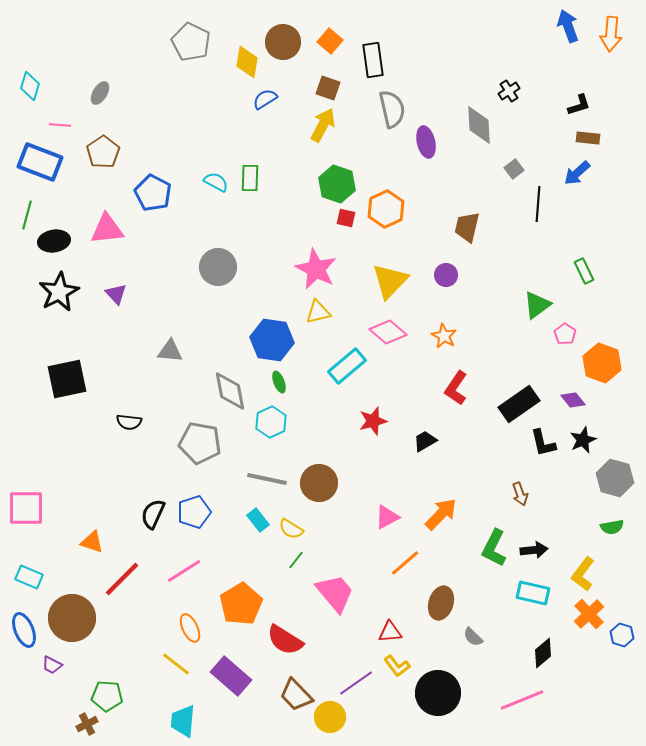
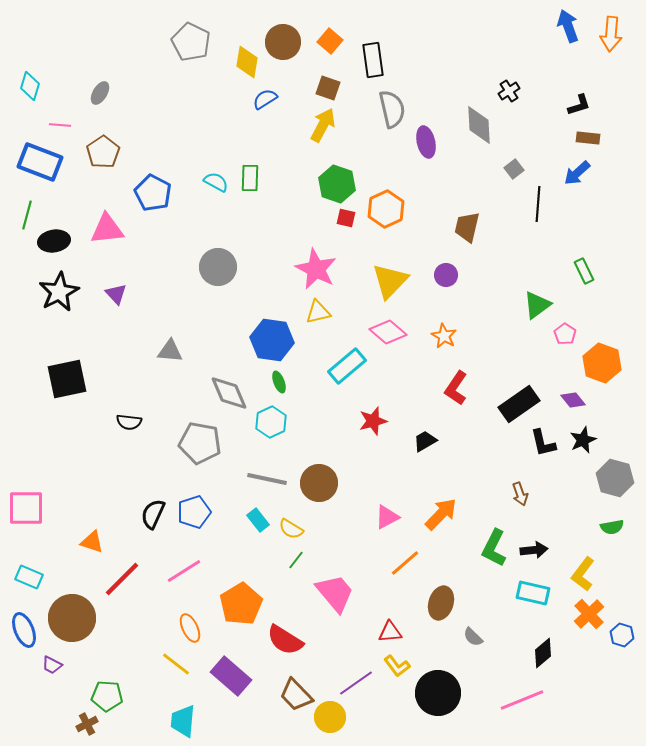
gray diamond at (230, 391): moved 1 px left, 2 px down; rotated 12 degrees counterclockwise
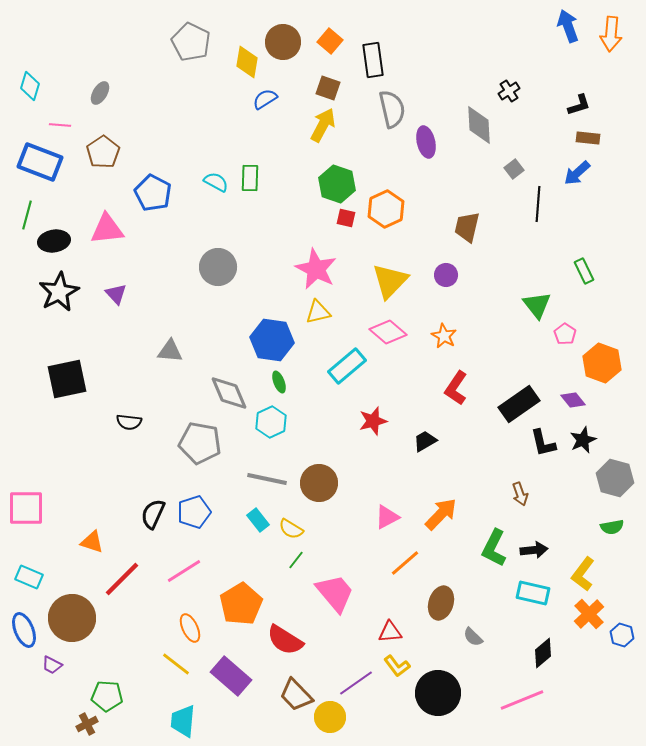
green triangle at (537, 305): rotated 32 degrees counterclockwise
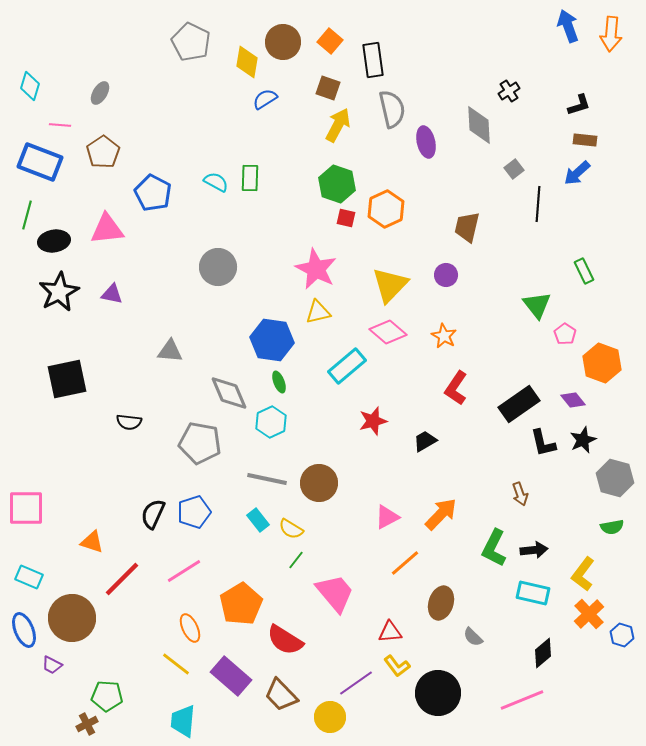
yellow arrow at (323, 125): moved 15 px right
brown rectangle at (588, 138): moved 3 px left, 2 px down
yellow triangle at (390, 281): moved 4 px down
purple triangle at (116, 294): moved 4 px left; rotated 35 degrees counterclockwise
brown trapezoid at (296, 695): moved 15 px left
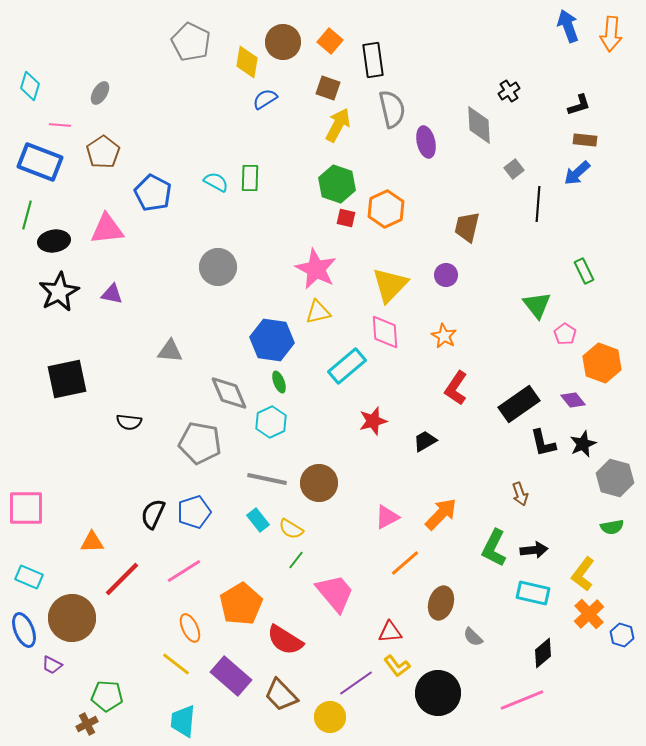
pink diamond at (388, 332): moved 3 px left; rotated 45 degrees clockwise
black star at (583, 440): moved 4 px down
orange triangle at (92, 542): rotated 20 degrees counterclockwise
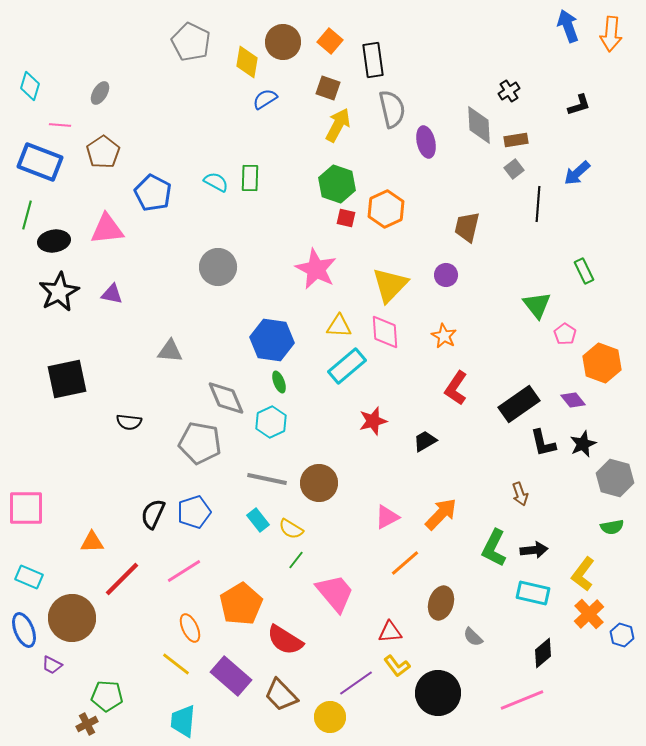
brown rectangle at (585, 140): moved 69 px left; rotated 15 degrees counterclockwise
yellow triangle at (318, 312): moved 21 px right, 14 px down; rotated 16 degrees clockwise
gray diamond at (229, 393): moved 3 px left, 5 px down
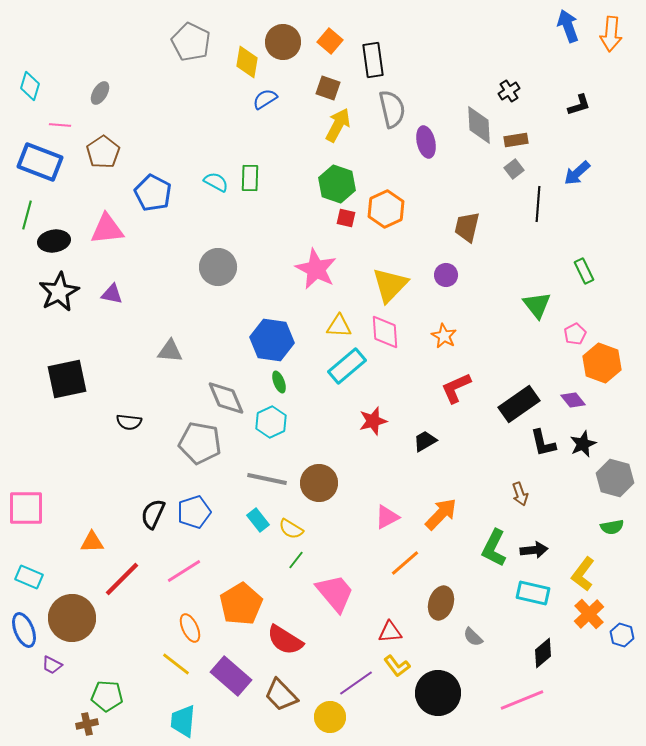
pink pentagon at (565, 334): moved 10 px right; rotated 10 degrees clockwise
red L-shape at (456, 388): rotated 32 degrees clockwise
brown cross at (87, 724): rotated 15 degrees clockwise
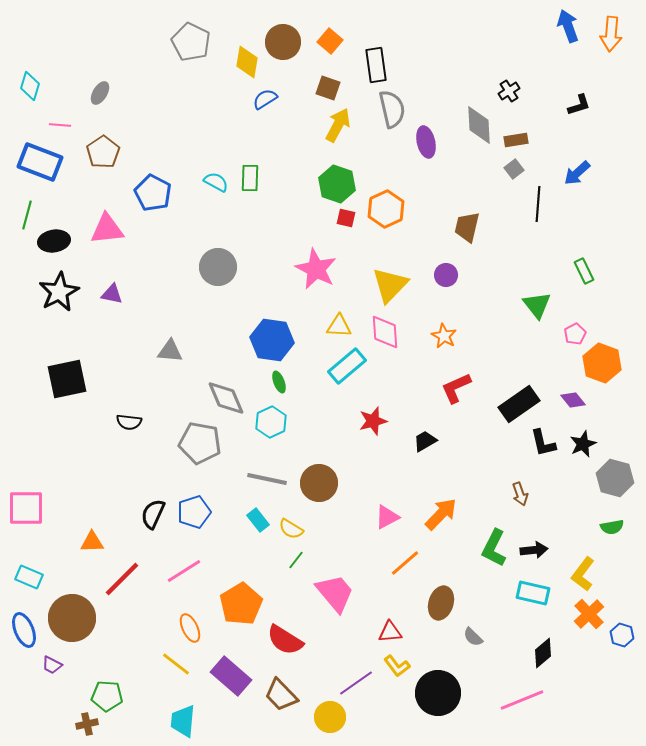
black rectangle at (373, 60): moved 3 px right, 5 px down
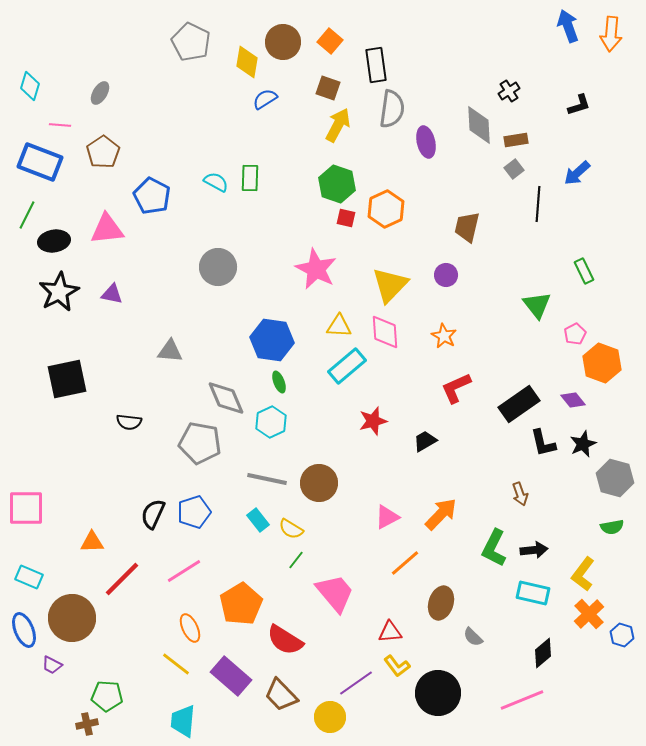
gray semicircle at (392, 109): rotated 21 degrees clockwise
blue pentagon at (153, 193): moved 1 px left, 3 px down
green line at (27, 215): rotated 12 degrees clockwise
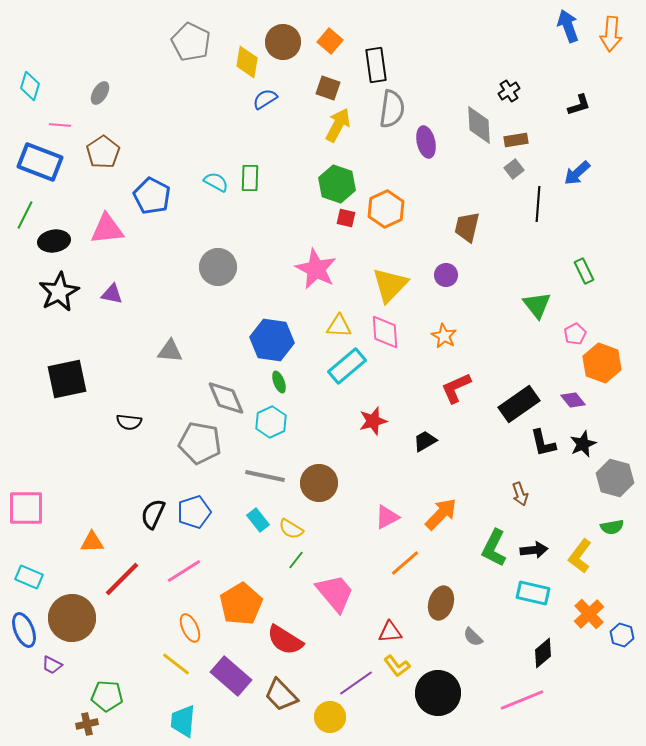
green line at (27, 215): moved 2 px left
gray line at (267, 479): moved 2 px left, 3 px up
yellow L-shape at (583, 574): moved 3 px left, 18 px up
